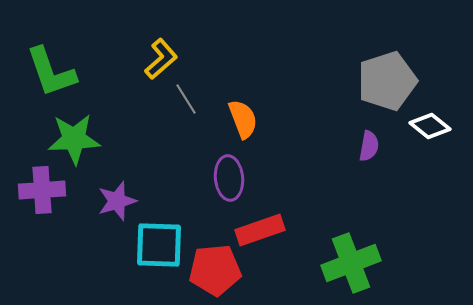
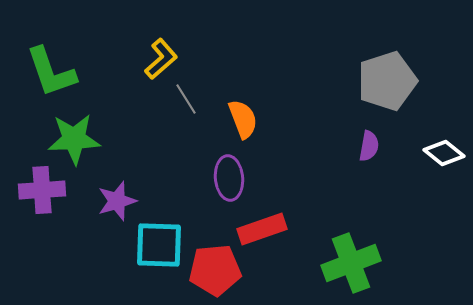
white diamond: moved 14 px right, 27 px down
red rectangle: moved 2 px right, 1 px up
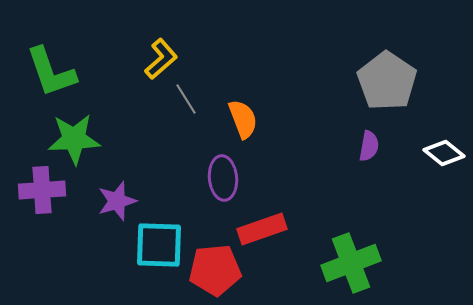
gray pentagon: rotated 20 degrees counterclockwise
purple ellipse: moved 6 px left
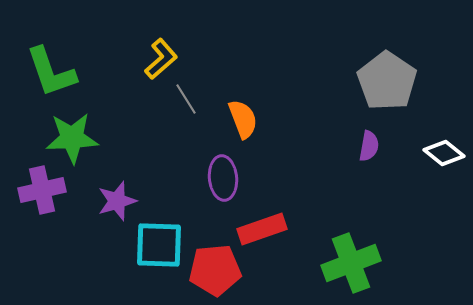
green star: moved 2 px left, 1 px up
purple cross: rotated 9 degrees counterclockwise
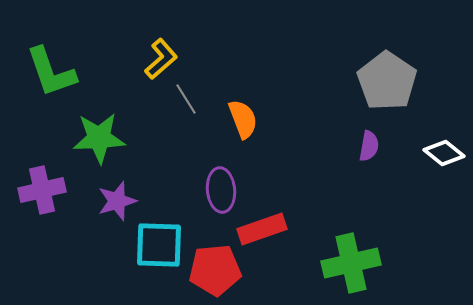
green star: moved 27 px right
purple ellipse: moved 2 px left, 12 px down
green cross: rotated 8 degrees clockwise
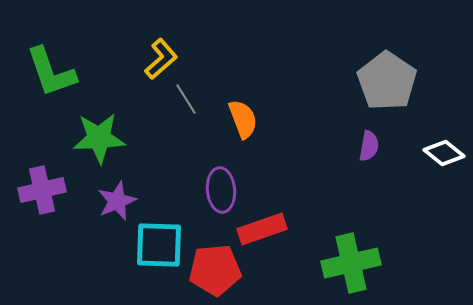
purple star: rotated 6 degrees counterclockwise
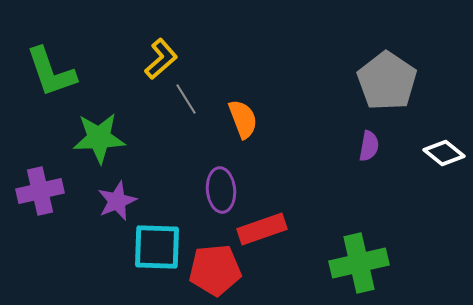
purple cross: moved 2 px left, 1 px down
cyan square: moved 2 px left, 2 px down
green cross: moved 8 px right
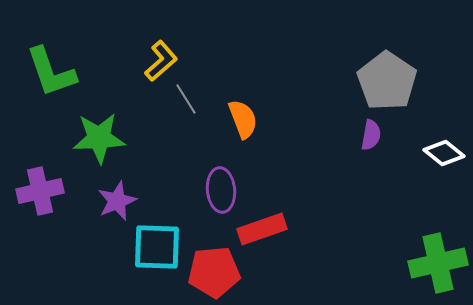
yellow L-shape: moved 2 px down
purple semicircle: moved 2 px right, 11 px up
green cross: moved 79 px right
red pentagon: moved 1 px left, 2 px down
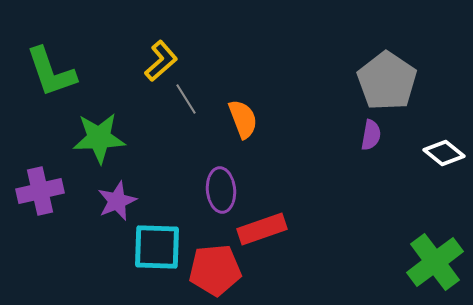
green cross: moved 3 px left, 1 px up; rotated 24 degrees counterclockwise
red pentagon: moved 1 px right, 2 px up
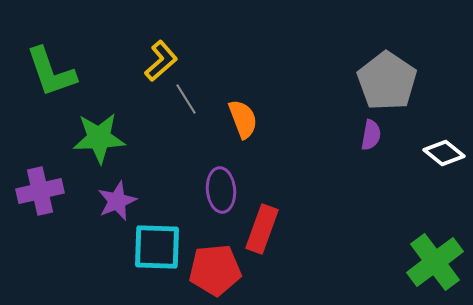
red rectangle: rotated 51 degrees counterclockwise
